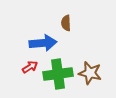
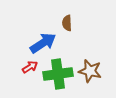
brown semicircle: moved 1 px right
blue arrow: rotated 28 degrees counterclockwise
brown star: moved 2 px up
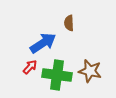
brown semicircle: moved 2 px right
red arrow: rotated 14 degrees counterclockwise
green cross: moved 1 px left, 1 px down; rotated 16 degrees clockwise
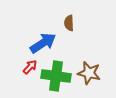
brown star: moved 1 px left, 2 px down
green cross: moved 1 px left, 1 px down
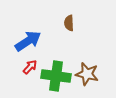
blue arrow: moved 15 px left, 2 px up
brown star: moved 2 px left, 1 px down
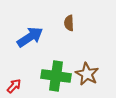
blue arrow: moved 2 px right, 4 px up
red arrow: moved 16 px left, 19 px down
brown star: rotated 15 degrees clockwise
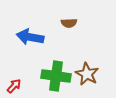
brown semicircle: rotated 91 degrees counterclockwise
blue arrow: rotated 136 degrees counterclockwise
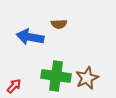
brown semicircle: moved 10 px left, 1 px down
brown star: moved 4 px down; rotated 20 degrees clockwise
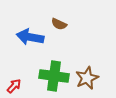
brown semicircle: rotated 28 degrees clockwise
green cross: moved 2 px left
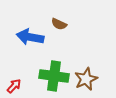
brown star: moved 1 px left, 1 px down
